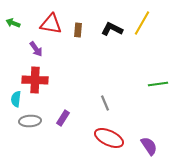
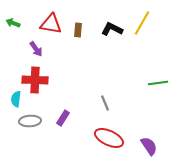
green line: moved 1 px up
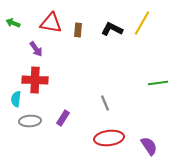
red triangle: moved 1 px up
red ellipse: rotated 32 degrees counterclockwise
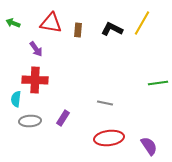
gray line: rotated 56 degrees counterclockwise
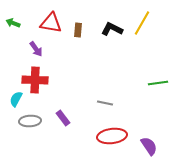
cyan semicircle: rotated 21 degrees clockwise
purple rectangle: rotated 70 degrees counterclockwise
red ellipse: moved 3 px right, 2 px up
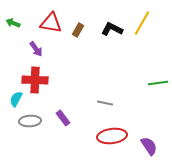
brown rectangle: rotated 24 degrees clockwise
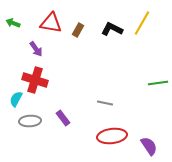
red cross: rotated 15 degrees clockwise
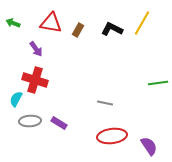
purple rectangle: moved 4 px left, 5 px down; rotated 21 degrees counterclockwise
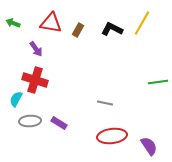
green line: moved 1 px up
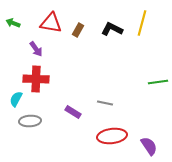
yellow line: rotated 15 degrees counterclockwise
red cross: moved 1 px right, 1 px up; rotated 15 degrees counterclockwise
purple rectangle: moved 14 px right, 11 px up
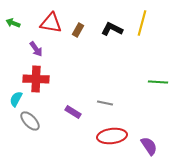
green line: rotated 12 degrees clockwise
gray ellipse: rotated 50 degrees clockwise
